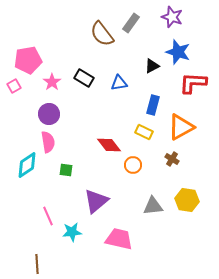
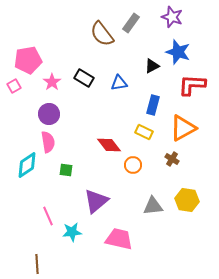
red L-shape: moved 1 px left, 2 px down
orange triangle: moved 2 px right, 1 px down
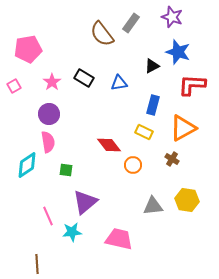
pink pentagon: moved 11 px up
purple triangle: moved 11 px left, 1 px down
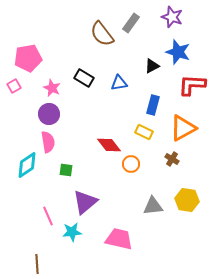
pink pentagon: moved 9 px down
pink star: moved 6 px down; rotated 12 degrees counterclockwise
orange circle: moved 2 px left, 1 px up
